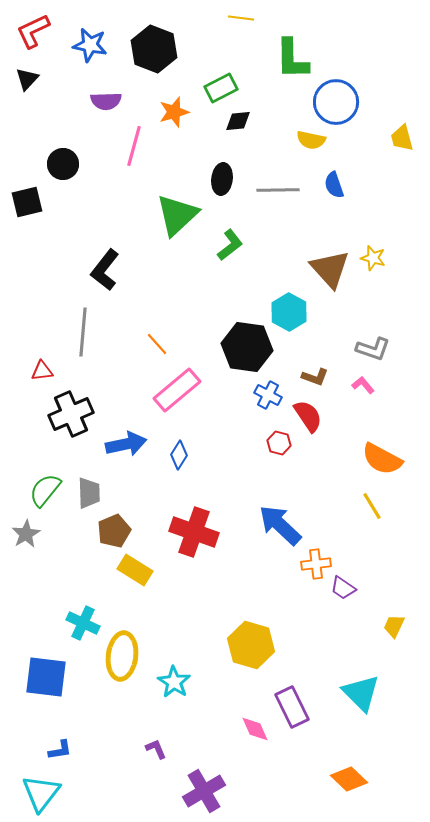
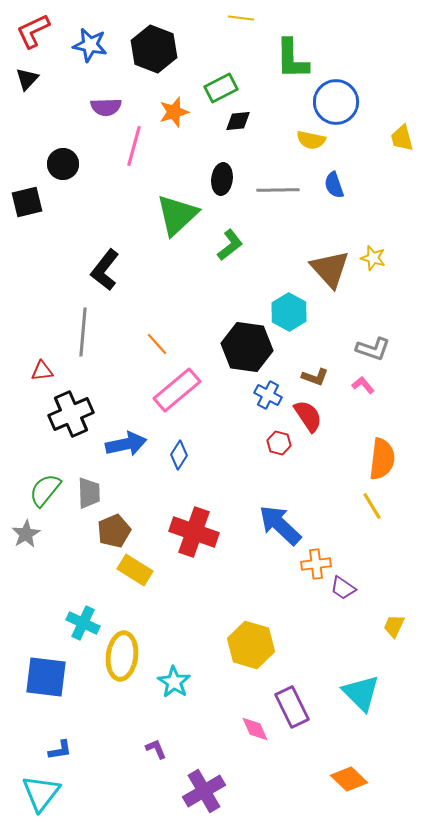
purple semicircle at (106, 101): moved 6 px down
orange semicircle at (382, 459): rotated 111 degrees counterclockwise
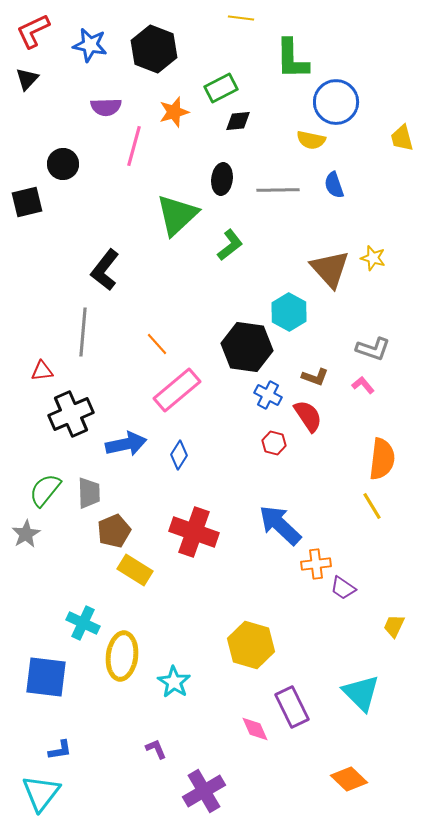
red hexagon at (279, 443): moved 5 px left
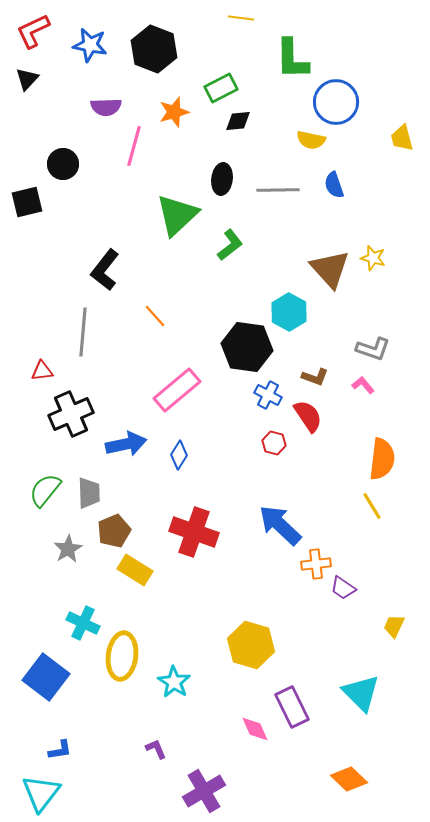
orange line at (157, 344): moved 2 px left, 28 px up
gray star at (26, 534): moved 42 px right, 15 px down
blue square at (46, 677): rotated 30 degrees clockwise
